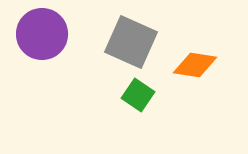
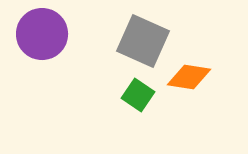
gray square: moved 12 px right, 1 px up
orange diamond: moved 6 px left, 12 px down
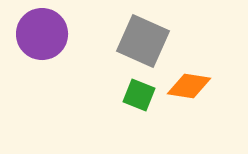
orange diamond: moved 9 px down
green square: moved 1 px right; rotated 12 degrees counterclockwise
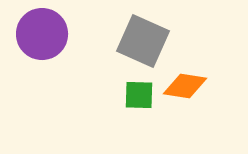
orange diamond: moved 4 px left
green square: rotated 20 degrees counterclockwise
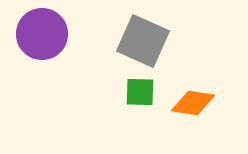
orange diamond: moved 8 px right, 17 px down
green square: moved 1 px right, 3 px up
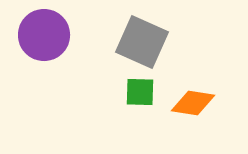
purple circle: moved 2 px right, 1 px down
gray square: moved 1 px left, 1 px down
